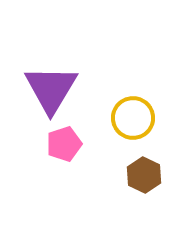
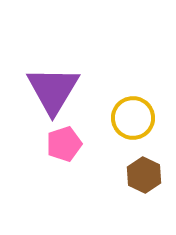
purple triangle: moved 2 px right, 1 px down
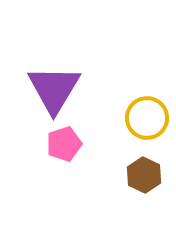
purple triangle: moved 1 px right, 1 px up
yellow circle: moved 14 px right
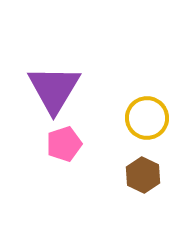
brown hexagon: moved 1 px left
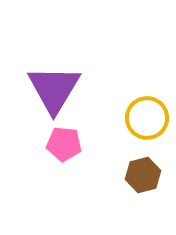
pink pentagon: rotated 24 degrees clockwise
brown hexagon: rotated 20 degrees clockwise
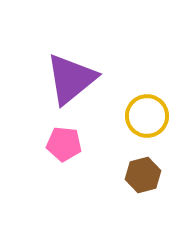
purple triangle: moved 17 px right, 10 px up; rotated 20 degrees clockwise
yellow circle: moved 2 px up
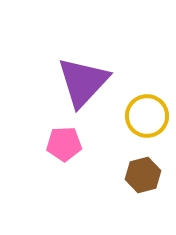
purple triangle: moved 12 px right, 3 px down; rotated 8 degrees counterclockwise
pink pentagon: rotated 8 degrees counterclockwise
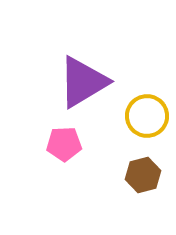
purple triangle: rotated 16 degrees clockwise
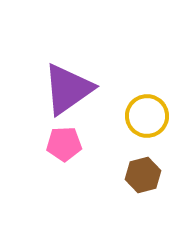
purple triangle: moved 15 px left, 7 px down; rotated 4 degrees counterclockwise
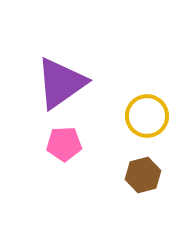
purple triangle: moved 7 px left, 6 px up
